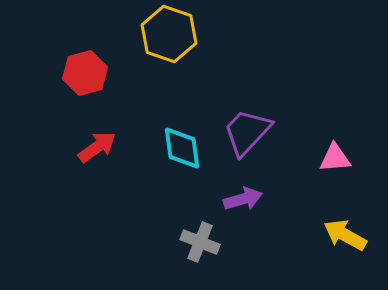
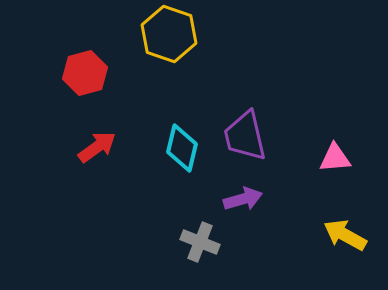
purple trapezoid: moved 2 px left, 4 px down; rotated 56 degrees counterclockwise
cyan diamond: rotated 21 degrees clockwise
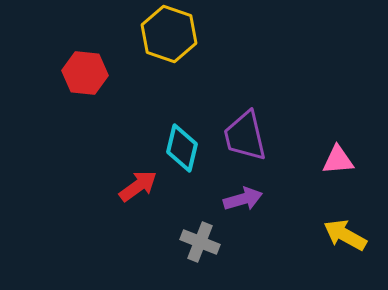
red hexagon: rotated 21 degrees clockwise
red arrow: moved 41 px right, 39 px down
pink triangle: moved 3 px right, 2 px down
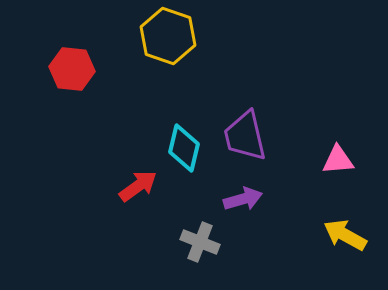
yellow hexagon: moved 1 px left, 2 px down
red hexagon: moved 13 px left, 4 px up
cyan diamond: moved 2 px right
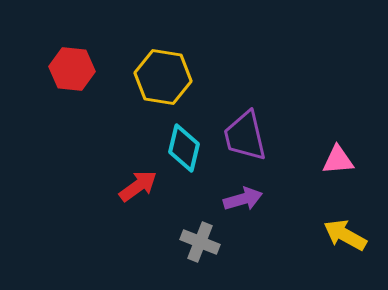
yellow hexagon: moved 5 px left, 41 px down; rotated 10 degrees counterclockwise
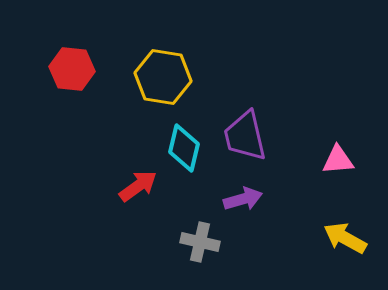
yellow arrow: moved 3 px down
gray cross: rotated 9 degrees counterclockwise
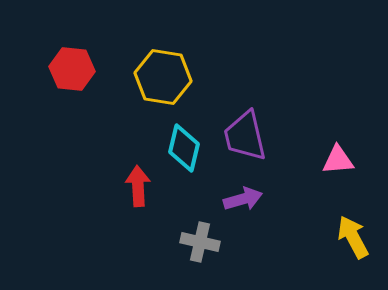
red arrow: rotated 57 degrees counterclockwise
yellow arrow: moved 8 px right, 1 px up; rotated 33 degrees clockwise
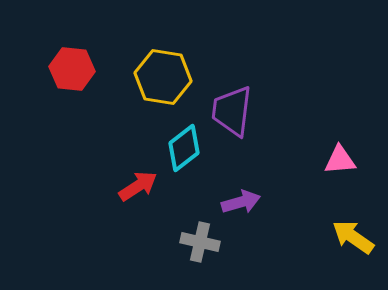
purple trapezoid: moved 13 px left, 25 px up; rotated 20 degrees clockwise
cyan diamond: rotated 39 degrees clockwise
pink triangle: moved 2 px right
red arrow: rotated 60 degrees clockwise
purple arrow: moved 2 px left, 3 px down
yellow arrow: rotated 27 degrees counterclockwise
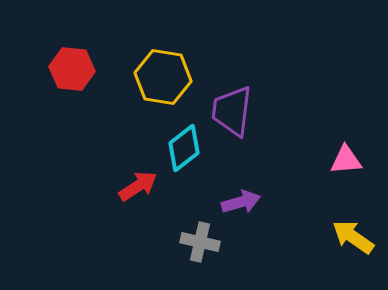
pink triangle: moved 6 px right
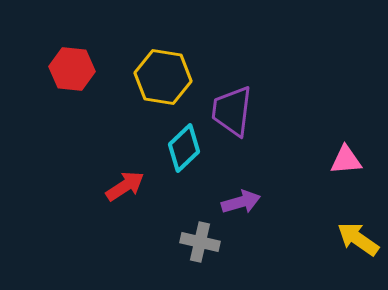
cyan diamond: rotated 6 degrees counterclockwise
red arrow: moved 13 px left
yellow arrow: moved 5 px right, 2 px down
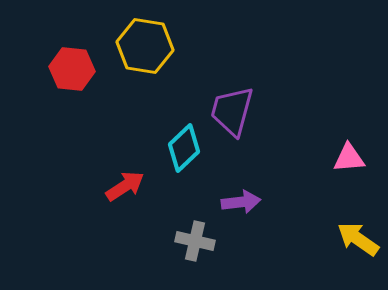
yellow hexagon: moved 18 px left, 31 px up
purple trapezoid: rotated 8 degrees clockwise
pink triangle: moved 3 px right, 2 px up
purple arrow: rotated 9 degrees clockwise
gray cross: moved 5 px left, 1 px up
